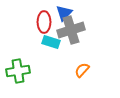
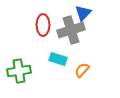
blue triangle: moved 19 px right
red ellipse: moved 1 px left, 3 px down
cyan rectangle: moved 7 px right, 17 px down
green cross: moved 1 px right
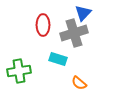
gray cross: moved 3 px right, 3 px down
orange semicircle: moved 3 px left, 13 px down; rotated 91 degrees counterclockwise
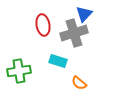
blue triangle: moved 1 px right, 1 px down
red ellipse: rotated 10 degrees counterclockwise
cyan rectangle: moved 2 px down
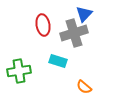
orange semicircle: moved 5 px right, 4 px down
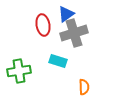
blue triangle: moved 18 px left; rotated 12 degrees clockwise
orange semicircle: rotated 133 degrees counterclockwise
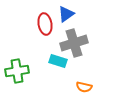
red ellipse: moved 2 px right, 1 px up
gray cross: moved 10 px down
green cross: moved 2 px left
orange semicircle: rotated 105 degrees clockwise
